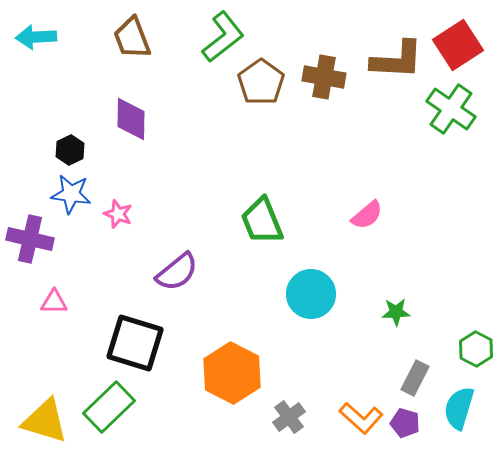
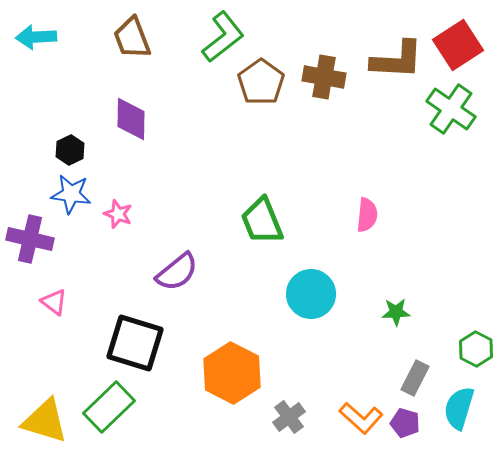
pink semicircle: rotated 44 degrees counterclockwise
pink triangle: rotated 36 degrees clockwise
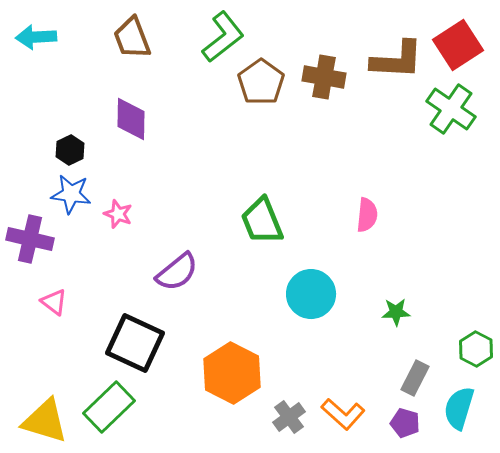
black square: rotated 8 degrees clockwise
orange L-shape: moved 18 px left, 4 px up
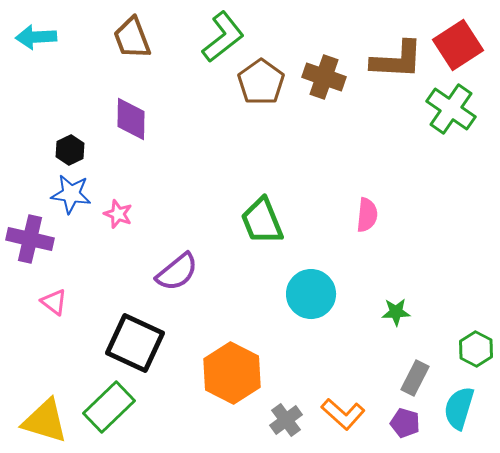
brown cross: rotated 9 degrees clockwise
gray cross: moved 3 px left, 3 px down
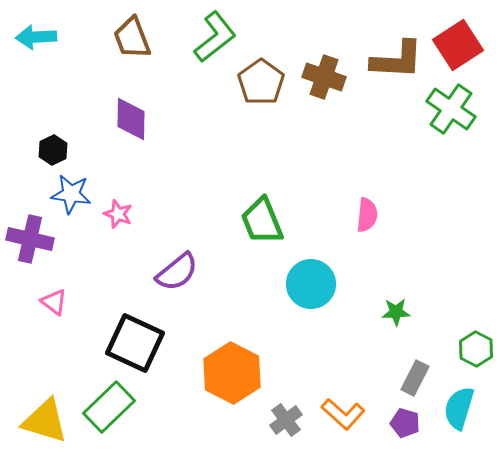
green L-shape: moved 8 px left
black hexagon: moved 17 px left
cyan circle: moved 10 px up
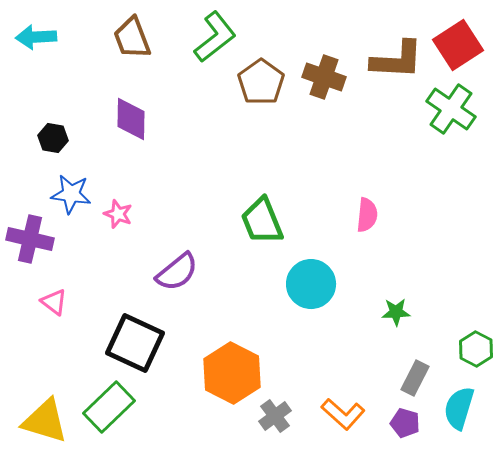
black hexagon: moved 12 px up; rotated 24 degrees counterclockwise
gray cross: moved 11 px left, 4 px up
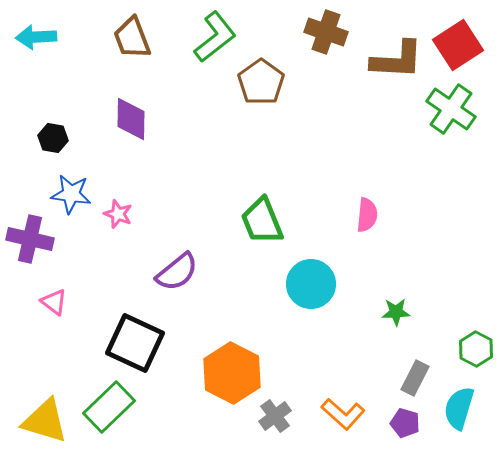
brown cross: moved 2 px right, 45 px up
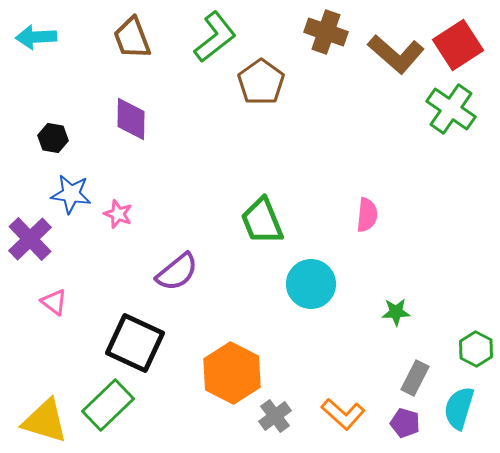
brown L-shape: moved 1 px left, 6 px up; rotated 38 degrees clockwise
purple cross: rotated 33 degrees clockwise
green rectangle: moved 1 px left, 2 px up
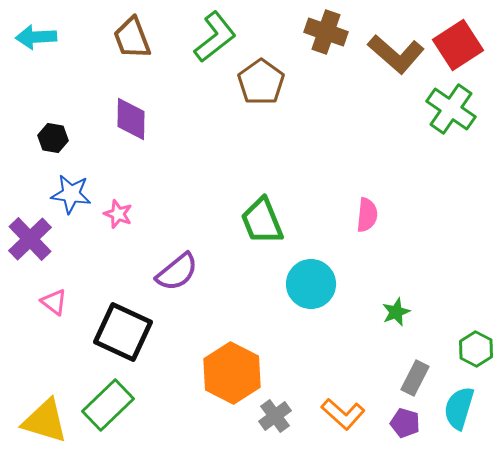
green star: rotated 20 degrees counterclockwise
black square: moved 12 px left, 11 px up
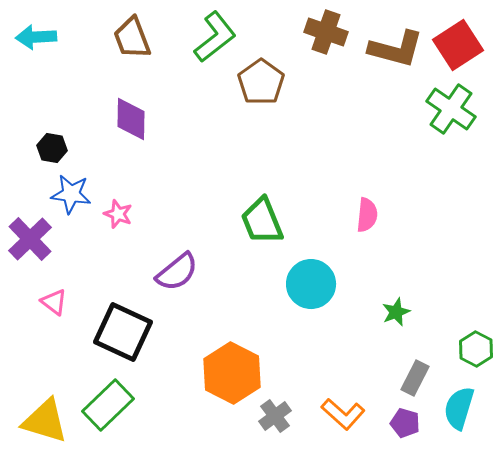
brown L-shape: moved 5 px up; rotated 26 degrees counterclockwise
black hexagon: moved 1 px left, 10 px down
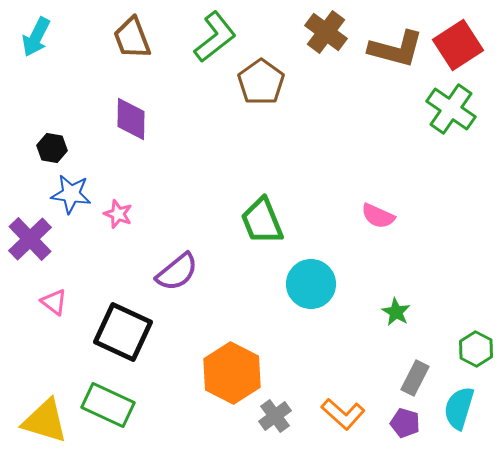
brown cross: rotated 18 degrees clockwise
cyan arrow: rotated 60 degrees counterclockwise
pink semicircle: moved 11 px right, 1 px down; rotated 108 degrees clockwise
green star: rotated 20 degrees counterclockwise
green rectangle: rotated 69 degrees clockwise
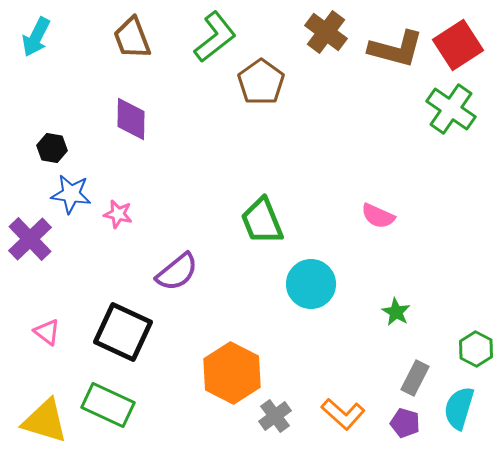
pink star: rotated 8 degrees counterclockwise
pink triangle: moved 7 px left, 30 px down
